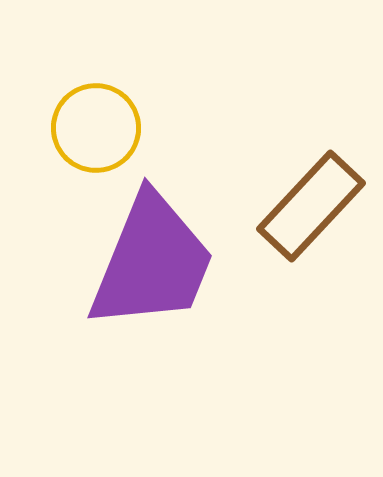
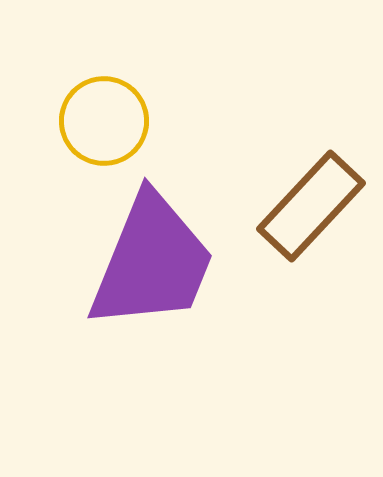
yellow circle: moved 8 px right, 7 px up
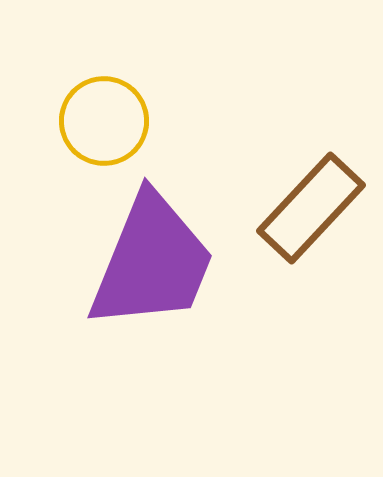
brown rectangle: moved 2 px down
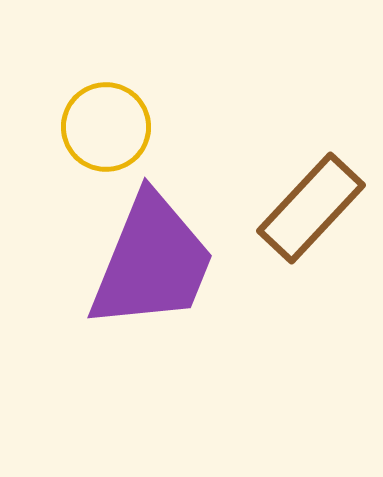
yellow circle: moved 2 px right, 6 px down
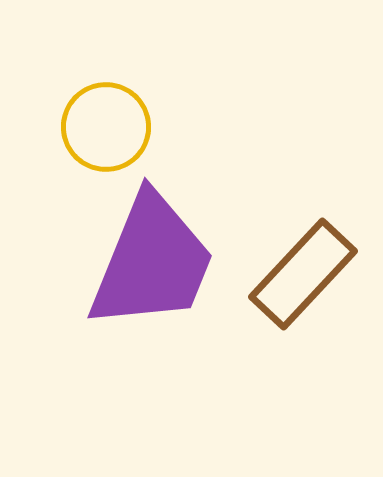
brown rectangle: moved 8 px left, 66 px down
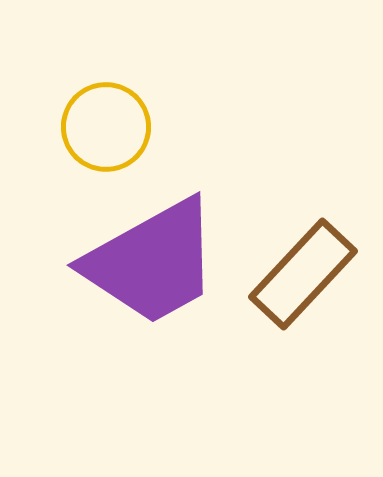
purple trapezoid: rotated 39 degrees clockwise
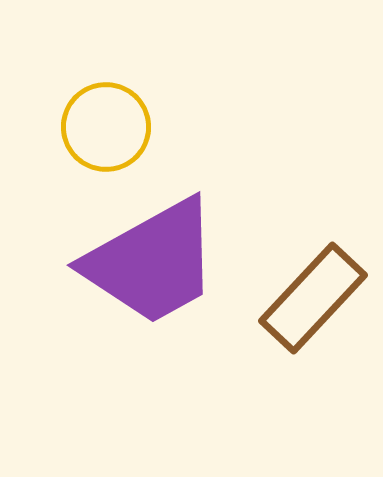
brown rectangle: moved 10 px right, 24 px down
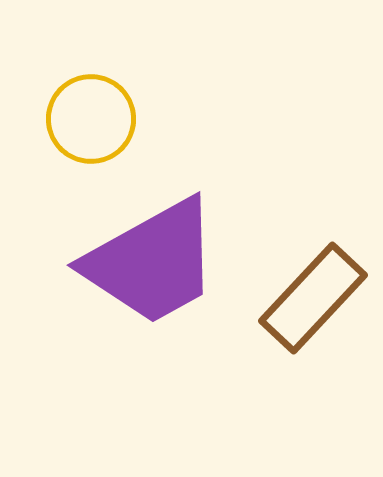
yellow circle: moved 15 px left, 8 px up
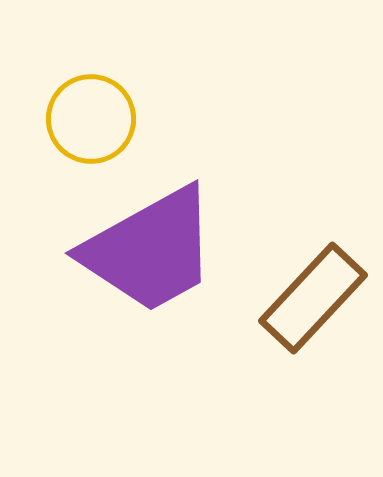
purple trapezoid: moved 2 px left, 12 px up
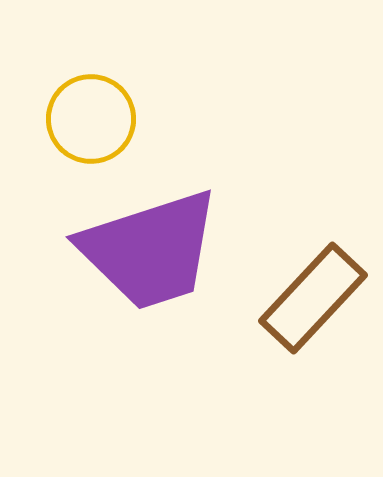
purple trapezoid: rotated 11 degrees clockwise
